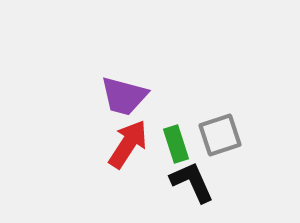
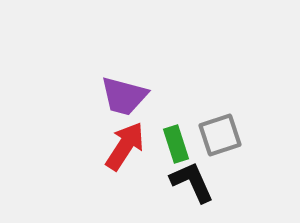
red arrow: moved 3 px left, 2 px down
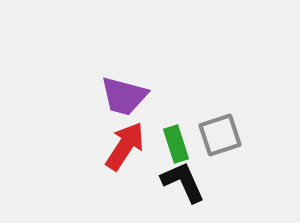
black L-shape: moved 9 px left
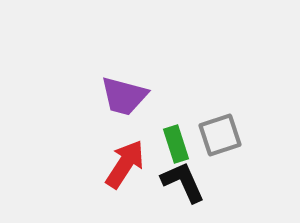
red arrow: moved 18 px down
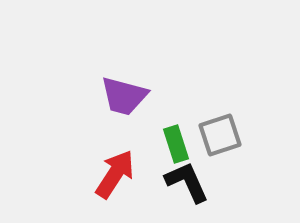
red arrow: moved 10 px left, 10 px down
black L-shape: moved 4 px right
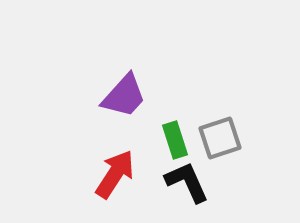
purple trapezoid: rotated 63 degrees counterclockwise
gray square: moved 3 px down
green rectangle: moved 1 px left, 4 px up
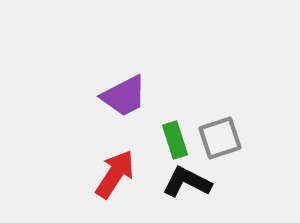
purple trapezoid: rotated 21 degrees clockwise
black L-shape: rotated 39 degrees counterclockwise
